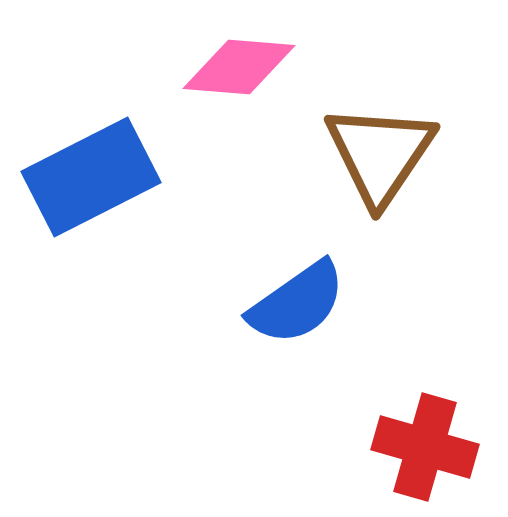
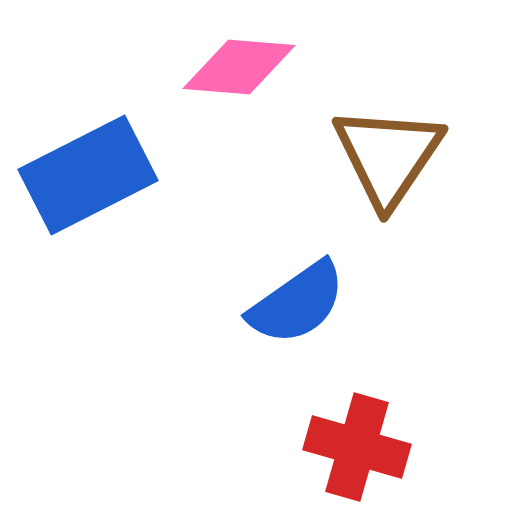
brown triangle: moved 8 px right, 2 px down
blue rectangle: moved 3 px left, 2 px up
red cross: moved 68 px left
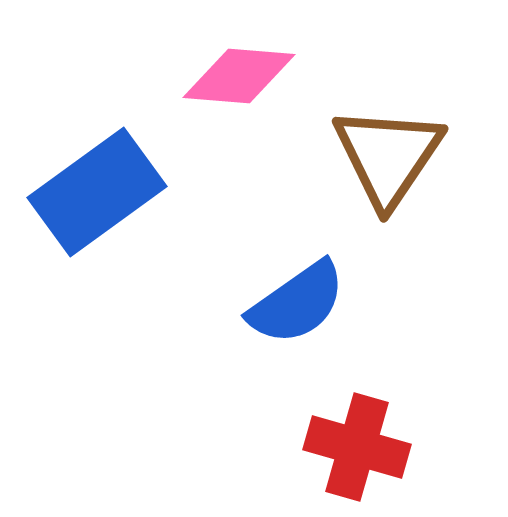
pink diamond: moved 9 px down
blue rectangle: moved 9 px right, 17 px down; rotated 9 degrees counterclockwise
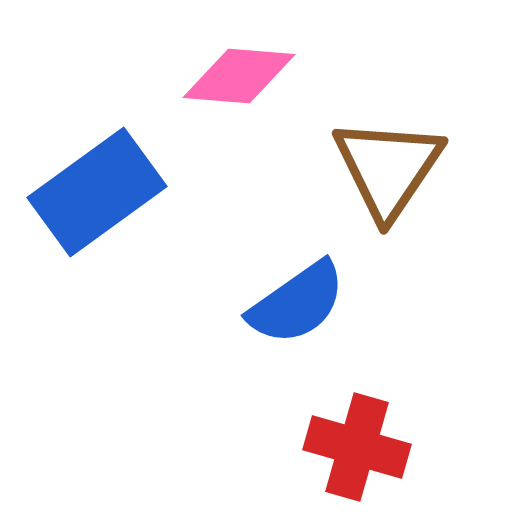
brown triangle: moved 12 px down
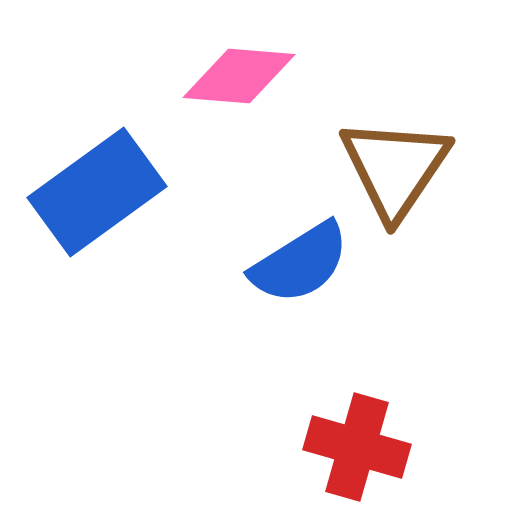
brown triangle: moved 7 px right
blue semicircle: moved 3 px right, 40 px up; rotated 3 degrees clockwise
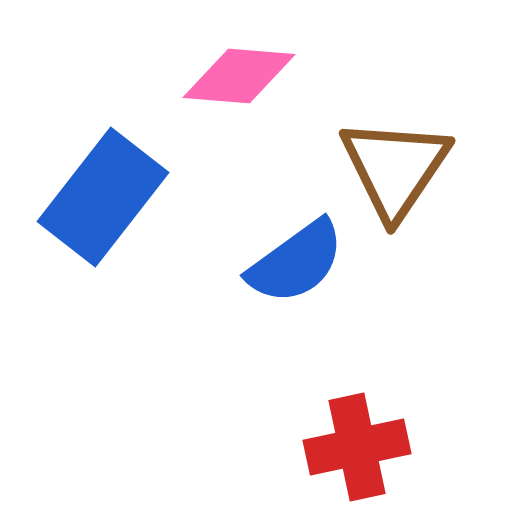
blue rectangle: moved 6 px right, 5 px down; rotated 16 degrees counterclockwise
blue semicircle: moved 4 px left, 1 px up; rotated 4 degrees counterclockwise
red cross: rotated 28 degrees counterclockwise
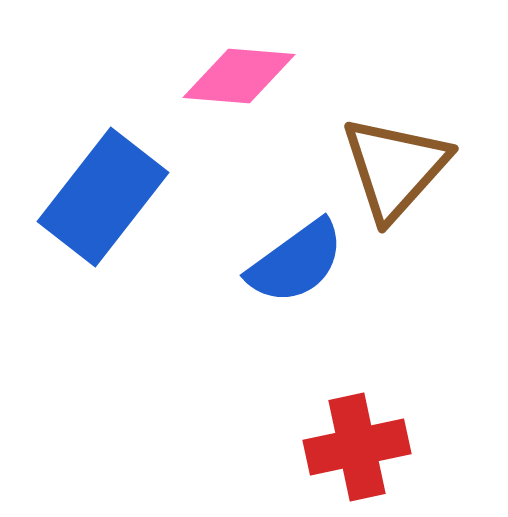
brown triangle: rotated 8 degrees clockwise
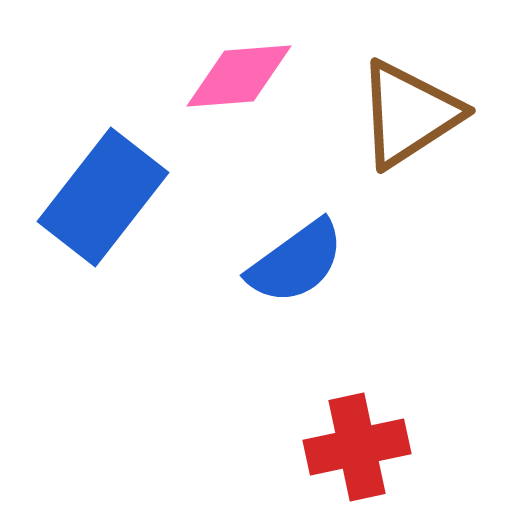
pink diamond: rotated 9 degrees counterclockwise
brown triangle: moved 14 px right, 54 px up; rotated 15 degrees clockwise
